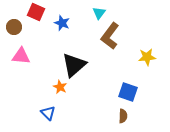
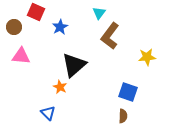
blue star: moved 2 px left, 4 px down; rotated 21 degrees clockwise
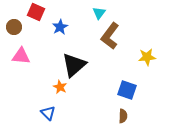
blue square: moved 1 px left, 2 px up
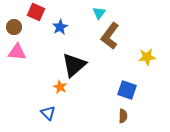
pink triangle: moved 4 px left, 4 px up
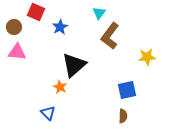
blue square: rotated 30 degrees counterclockwise
